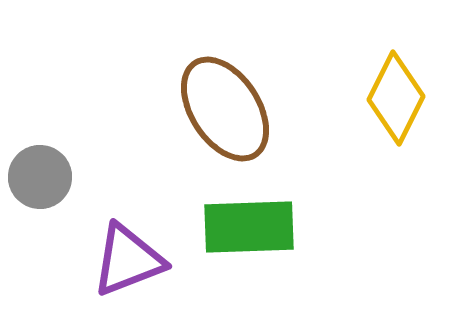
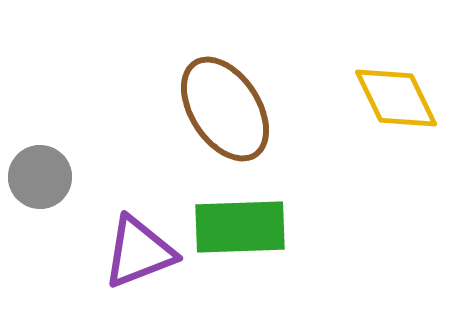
yellow diamond: rotated 52 degrees counterclockwise
green rectangle: moved 9 px left
purple triangle: moved 11 px right, 8 px up
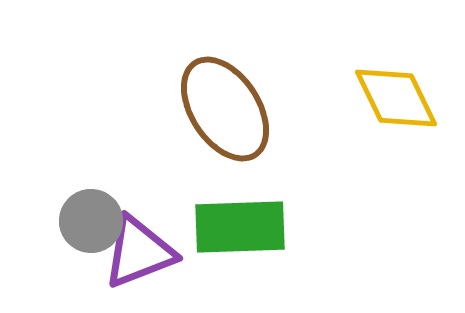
gray circle: moved 51 px right, 44 px down
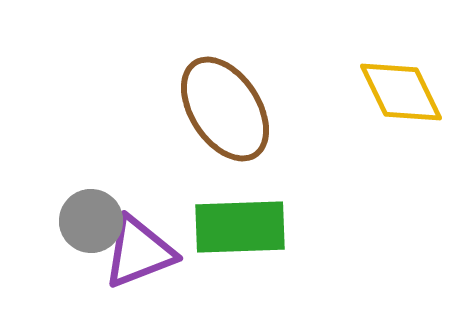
yellow diamond: moved 5 px right, 6 px up
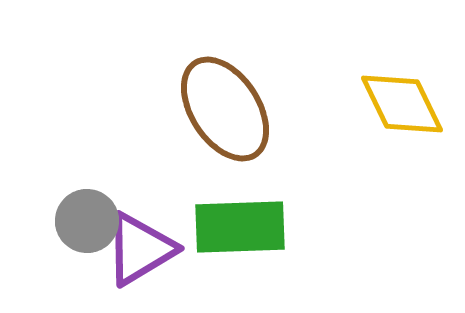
yellow diamond: moved 1 px right, 12 px down
gray circle: moved 4 px left
purple triangle: moved 1 px right, 3 px up; rotated 10 degrees counterclockwise
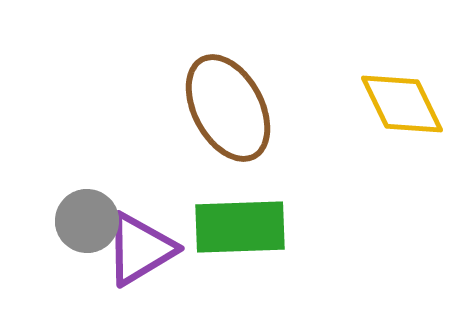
brown ellipse: moved 3 px right, 1 px up; rotated 5 degrees clockwise
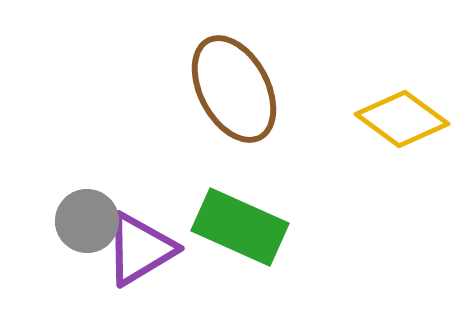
yellow diamond: moved 15 px down; rotated 28 degrees counterclockwise
brown ellipse: moved 6 px right, 19 px up
green rectangle: rotated 26 degrees clockwise
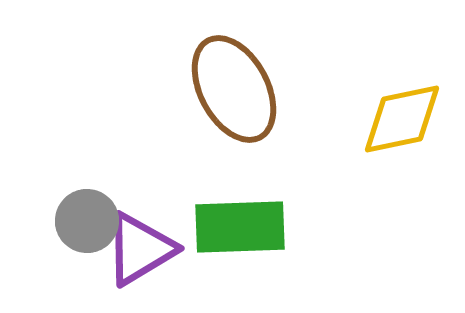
yellow diamond: rotated 48 degrees counterclockwise
green rectangle: rotated 26 degrees counterclockwise
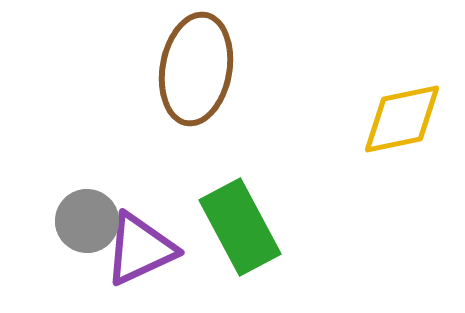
brown ellipse: moved 38 px left, 20 px up; rotated 38 degrees clockwise
green rectangle: rotated 64 degrees clockwise
purple triangle: rotated 6 degrees clockwise
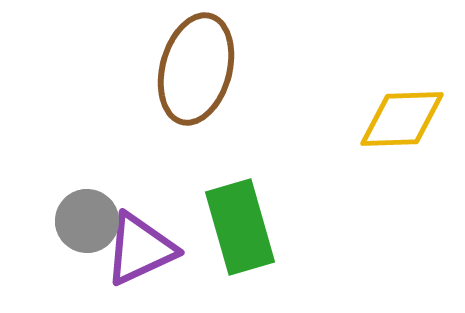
brown ellipse: rotated 5 degrees clockwise
yellow diamond: rotated 10 degrees clockwise
green rectangle: rotated 12 degrees clockwise
